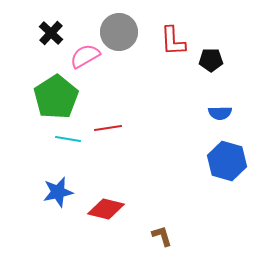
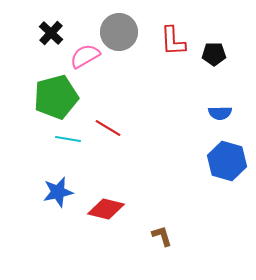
black pentagon: moved 3 px right, 6 px up
green pentagon: rotated 18 degrees clockwise
red line: rotated 40 degrees clockwise
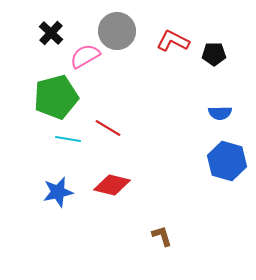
gray circle: moved 2 px left, 1 px up
red L-shape: rotated 120 degrees clockwise
red diamond: moved 6 px right, 24 px up
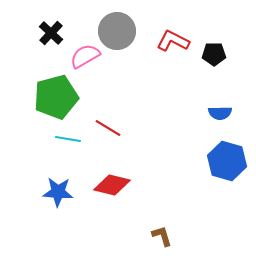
blue star: rotated 16 degrees clockwise
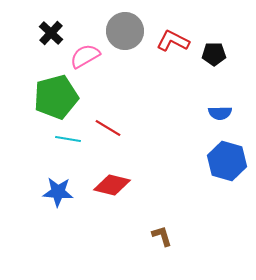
gray circle: moved 8 px right
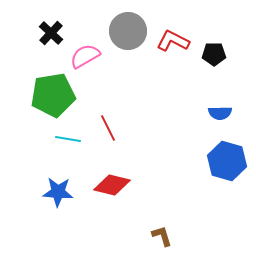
gray circle: moved 3 px right
green pentagon: moved 3 px left, 2 px up; rotated 6 degrees clockwise
red line: rotated 32 degrees clockwise
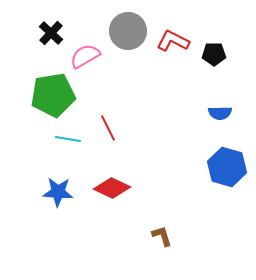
blue hexagon: moved 6 px down
red diamond: moved 3 px down; rotated 12 degrees clockwise
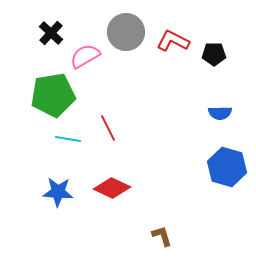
gray circle: moved 2 px left, 1 px down
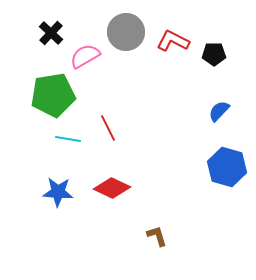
blue semicircle: moved 1 px left, 2 px up; rotated 135 degrees clockwise
brown L-shape: moved 5 px left
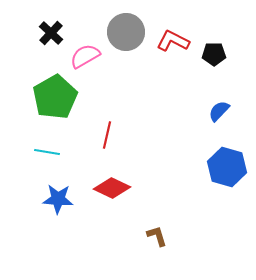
green pentagon: moved 2 px right, 2 px down; rotated 21 degrees counterclockwise
red line: moved 1 px left, 7 px down; rotated 40 degrees clockwise
cyan line: moved 21 px left, 13 px down
blue star: moved 7 px down
